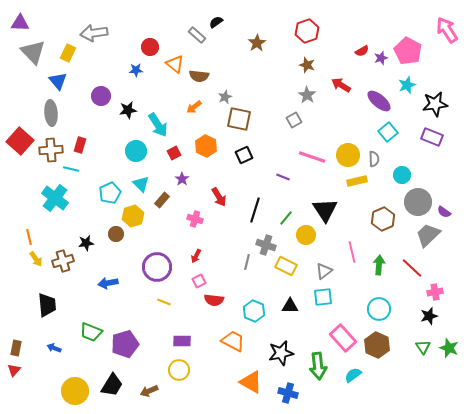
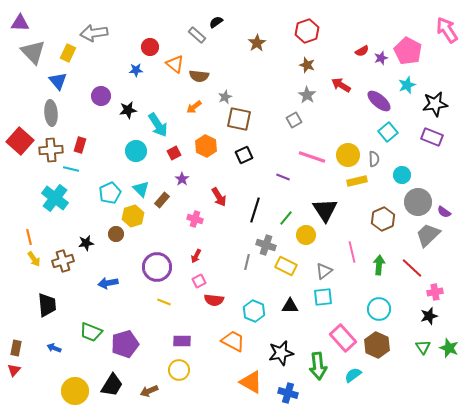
cyan triangle at (141, 184): moved 5 px down
yellow arrow at (36, 259): moved 2 px left
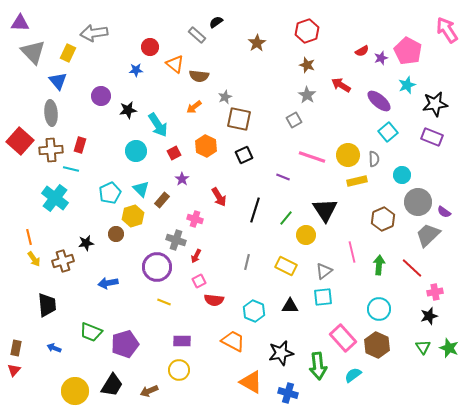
gray cross at (266, 245): moved 90 px left, 5 px up
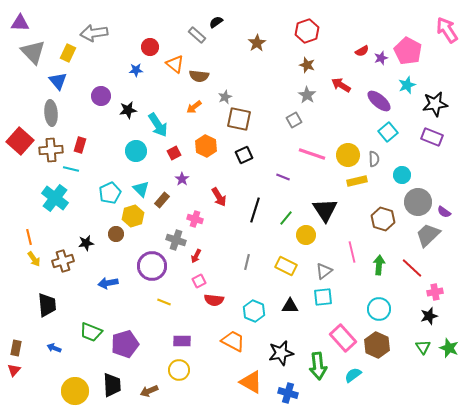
pink line at (312, 157): moved 3 px up
brown hexagon at (383, 219): rotated 20 degrees counterclockwise
purple circle at (157, 267): moved 5 px left, 1 px up
black trapezoid at (112, 385): rotated 35 degrees counterclockwise
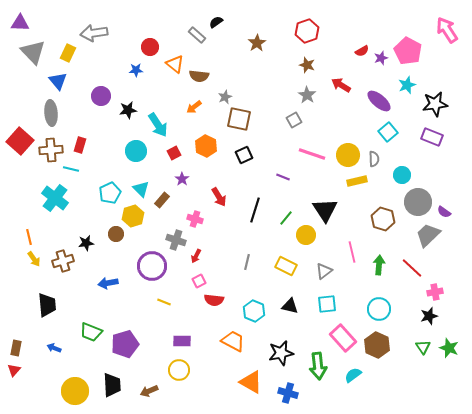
cyan square at (323, 297): moved 4 px right, 7 px down
black triangle at (290, 306): rotated 12 degrees clockwise
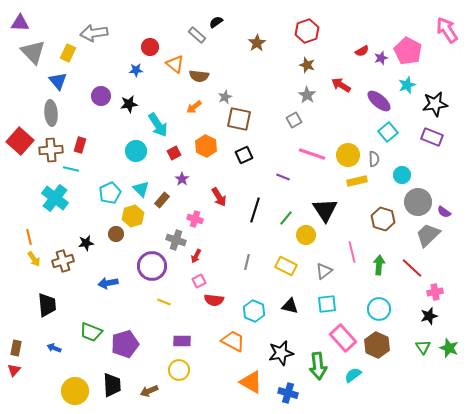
black star at (128, 110): moved 1 px right, 6 px up
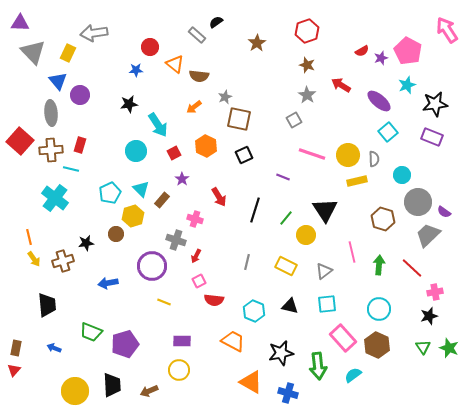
purple circle at (101, 96): moved 21 px left, 1 px up
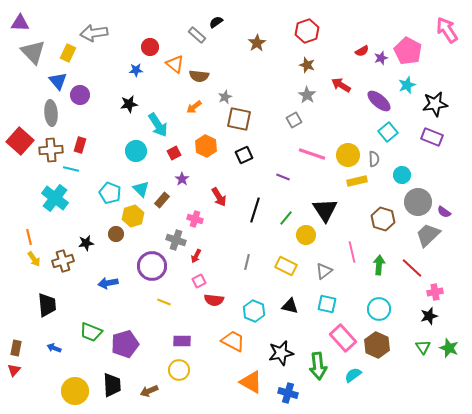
cyan pentagon at (110, 193): rotated 25 degrees counterclockwise
cyan square at (327, 304): rotated 18 degrees clockwise
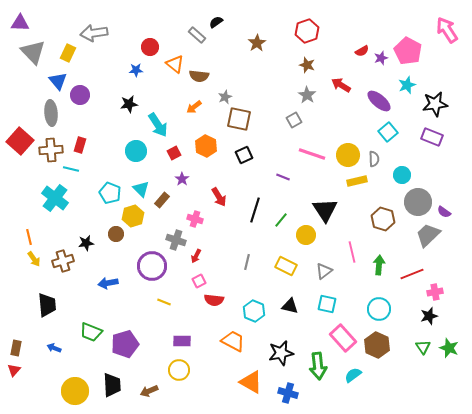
green line at (286, 218): moved 5 px left, 2 px down
red line at (412, 268): moved 6 px down; rotated 65 degrees counterclockwise
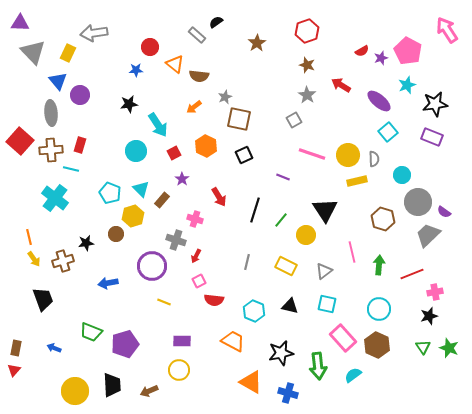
black trapezoid at (47, 305): moved 4 px left, 6 px up; rotated 15 degrees counterclockwise
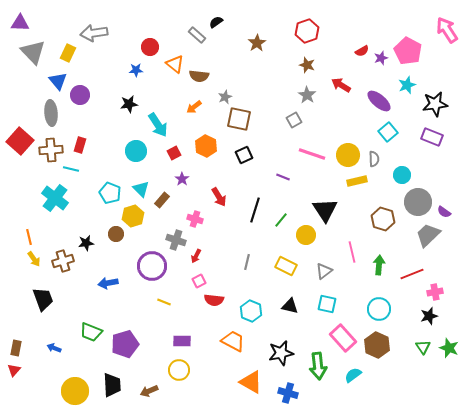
cyan hexagon at (254, 311): moved 3 px left
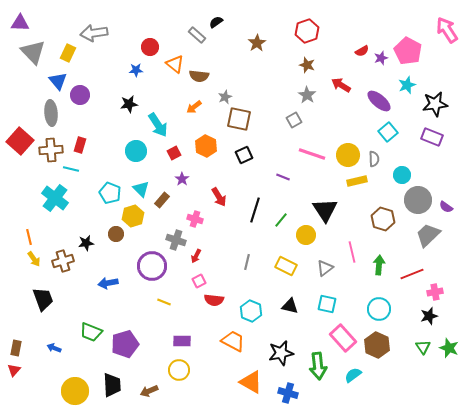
gray circle at (418, 202): moved 2 px up
purple semicircle at (444, 212): moved 2 px right, 5 px up
gray triangle at (324, 271): moved 1 px right, 3 px up
